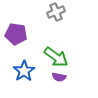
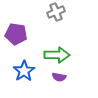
green arrow: moved 1 px right, 2 px up; rotated 35 degrees counterclockwise
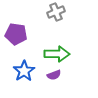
green arrow: moved 1 px up
purple semicircle: moved 5 px left, 2 px up; rotated 32 degrees counterclockwise
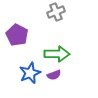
purple pentagon: moved 1 px right, 1 px down; rotated 20 degrees clockwise
blue star: moved 6 px right, 2 px down; rotated 10 degrees clockwise
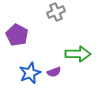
green arrow: moved 21 px right
purple semicircle: moved 3 px up
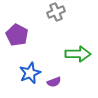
purple semicircle: moved 10 px down
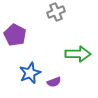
purple pentagon: moved 2 px left
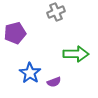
purple pentagon: moved 2 px up; rotated 30 degrees clockwise
green arrow: moved 2 px left
blue star: rotated 15 degrees counterclockwise
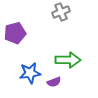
gray cross: moved 5 px right
green arrow: moved 8 px left, 6 px down
blue star: rotated 30 degrees clockwise
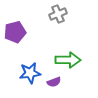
gray cross: moved 3 px left, 2 px down
purple pentagon: moved 1 px up
